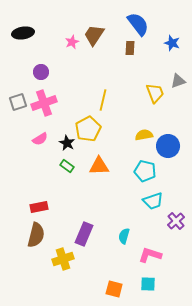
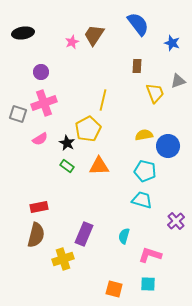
brown rectangle: moved 7 px right, 18 px down
gray square: moved 12 px down; rotated 36 degrees clockwise
cyan trapezoid: moved 11 px left, 1 px up; rotated 145 degrees counterclockwise
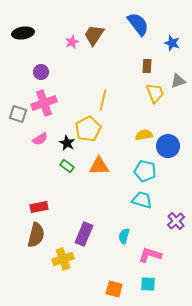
brown rectangle: moved 10 px right
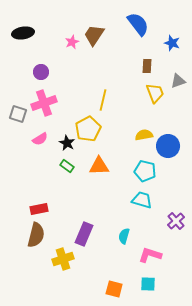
red rectangle: moved 2 px down
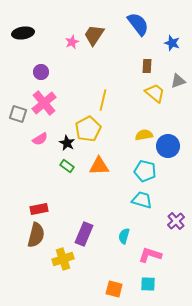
yellow trapezoid: rotated 30 degrees counterclockwise
pink cross: rotated 20 degrees counterclockwise
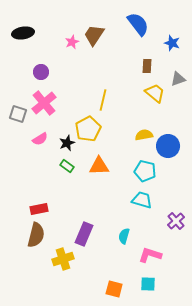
gray triangle: moved 2 px up
black star: rotated 21 degrees clockwise
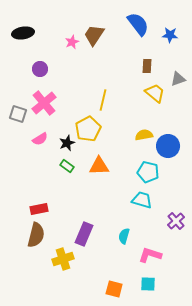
blue star: moved 2 px left, 8 px up; rotated 14 degrees counterclockwise
purple circle: moved 1 px left, 3 px up
cyan pentagon: moved 3 px right, 1 px down
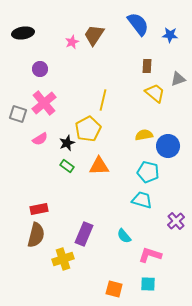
cyan semicircle: rotated 56 degrees counterclockwise
